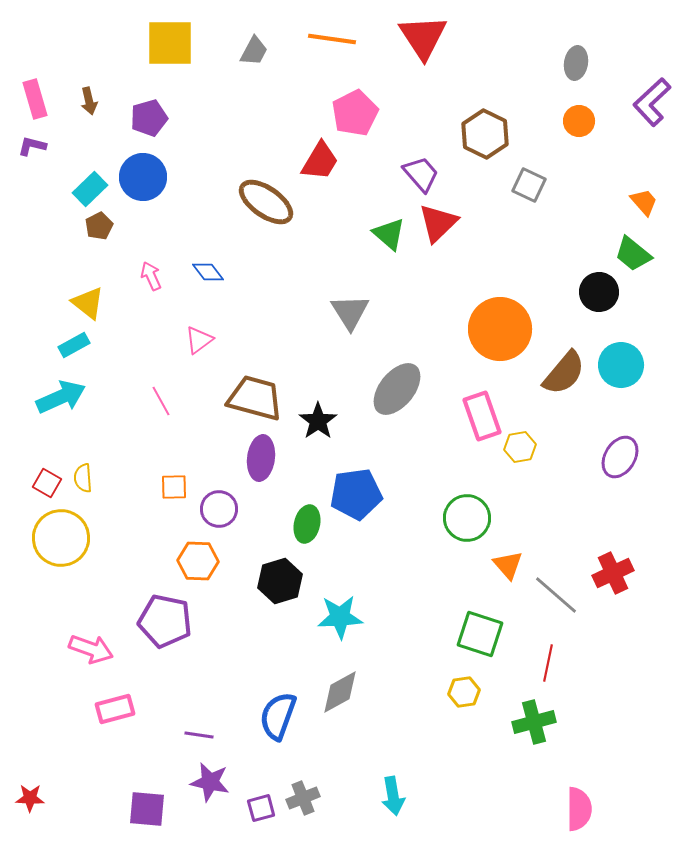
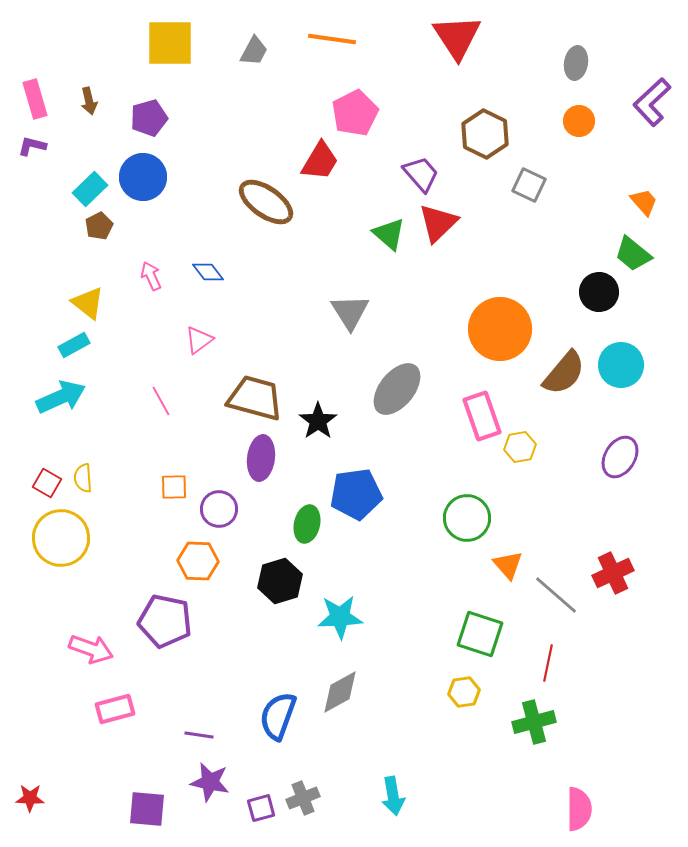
red triangle at (423, 37): moved 34 px right
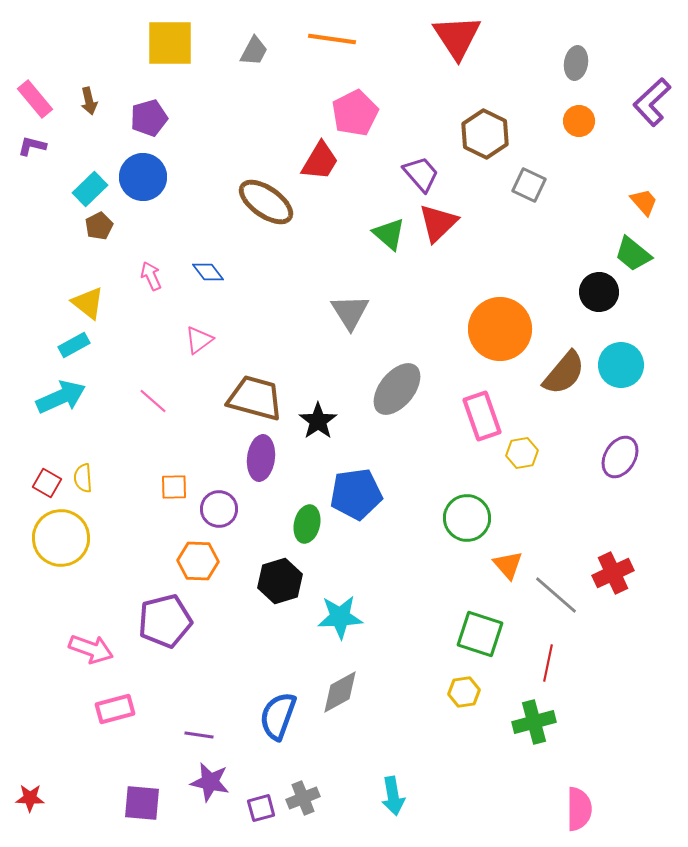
pink rectangle at (35, 99): rotated 24 degrees counterclockwise
pink line at (161, 401): moved 8 px left; rotated 20 degrees counterclockwise
yellow hexagon at (520, 447): moved 2 px right, 6 px down
purple pentagon at (165, 621): rotated 26 degrees counterclockwise
purple square at (147, 809): moved 5 px left, 6 px up
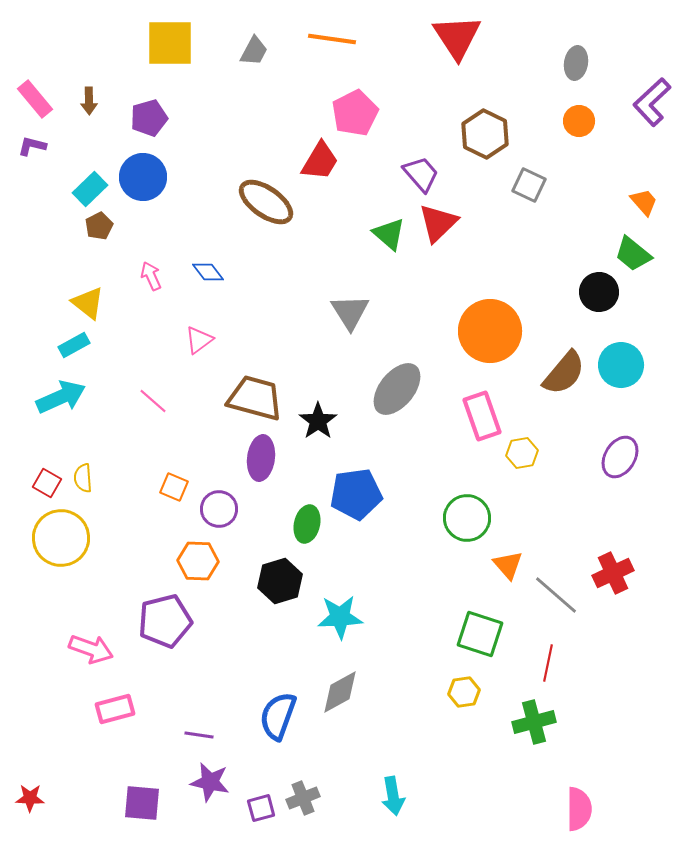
brown arrow at (89, 101): rotated 12 degrees clockwise
orange circle at (500, 329): moved 10 px left, 2 px down
orange square at (174, 487): rotated 24 degrees clockwise
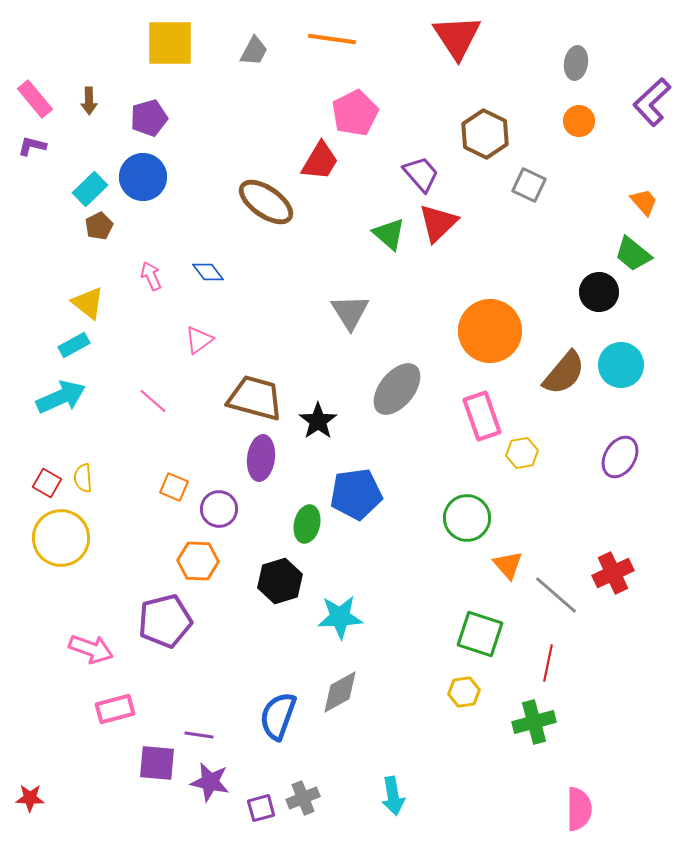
purple square at (142, 803): moved 15 px right, 40 px up
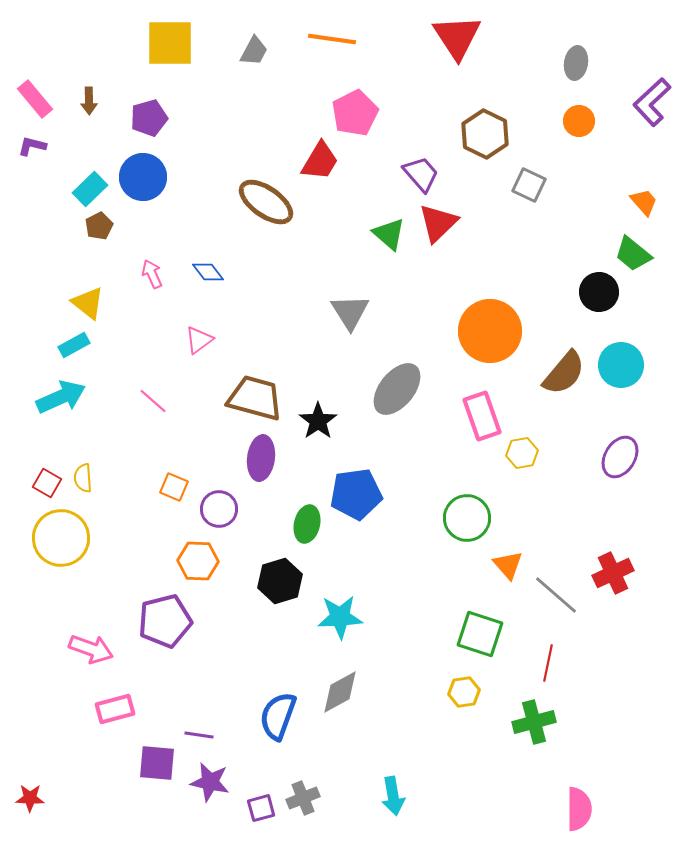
pink arrow at (151, 276): moved 1 px right, 2 px up
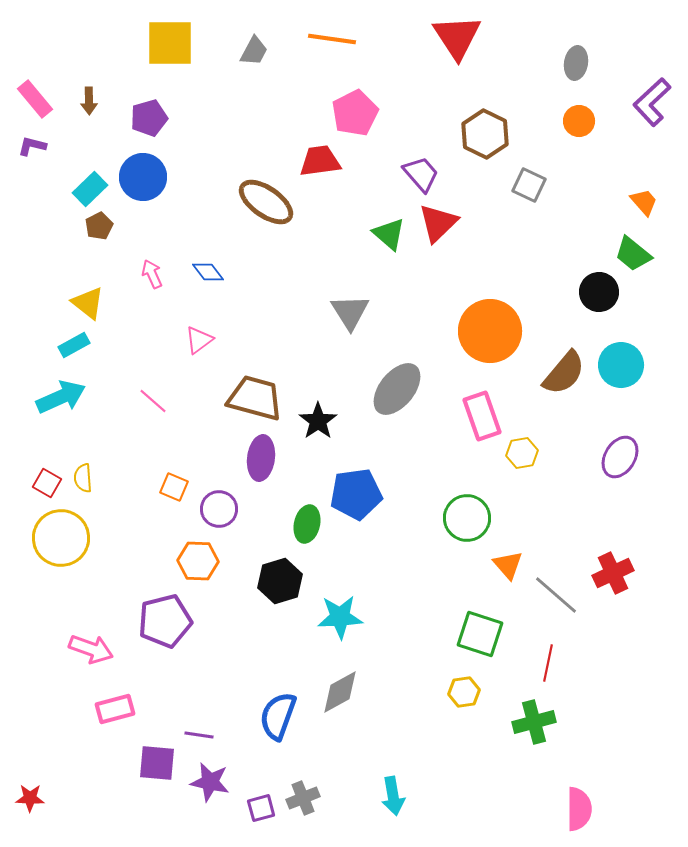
red trapezoid at (320, 161): rotated 129 degrees counterclockwise
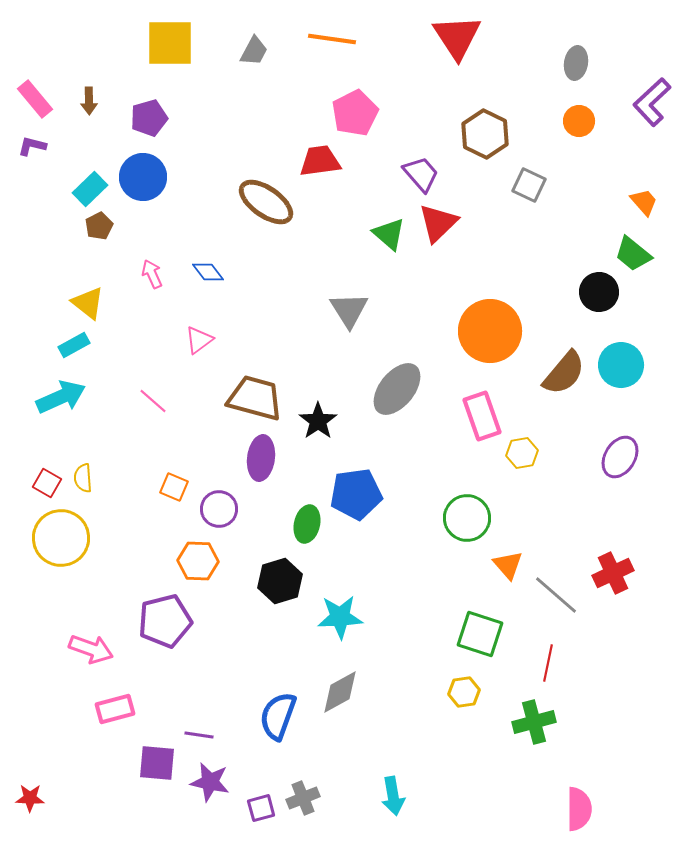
gray triangle at (350, 312): moved 1 px left, 2 px up
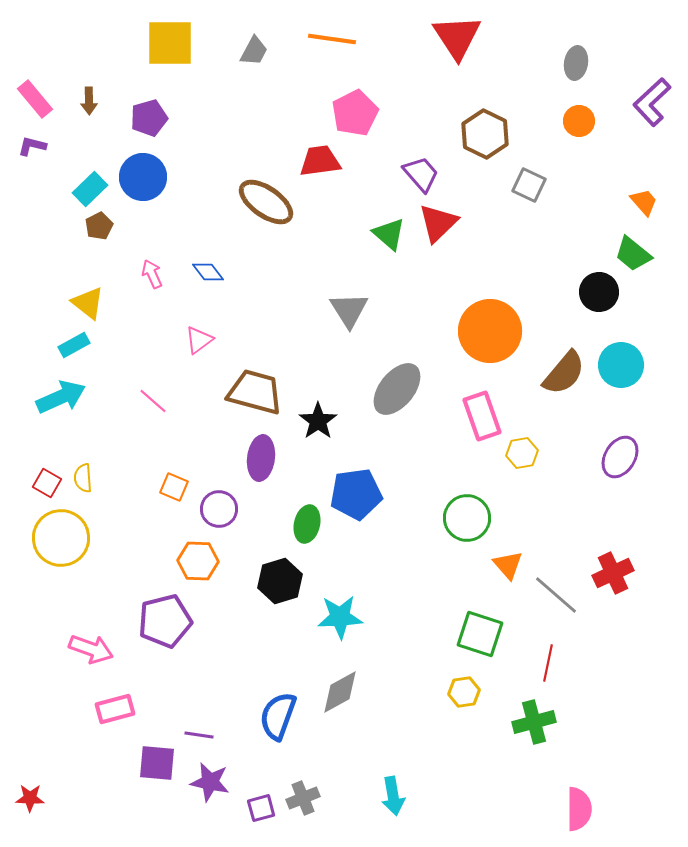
brown trapezoid at (255, 398): moved 6 px up
